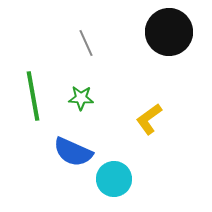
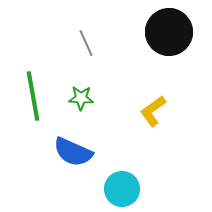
yellow L-shape: moved 4 px right, 8 px up
cyan circle: moved 8 px right, 10 px down
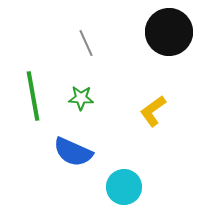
cyan circle: moved 2 px right, 2 px up
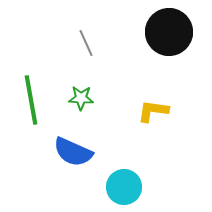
green line: moved 2 px left, 4 px down
yellow L-shape: rotated 44 degrees clockwise
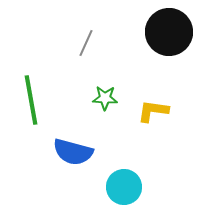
gray line: rotated 48 degrees clockwise
green star: moved 24 px right
blue semicircle: rotated 9 degrees counterclockwise
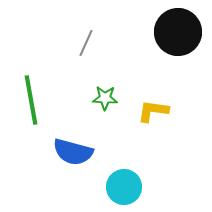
black circle: moved 9 px right
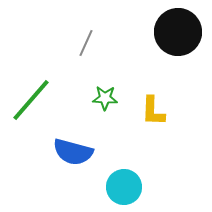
green line: rotated 51 degrees clockwise
yellow L-shape: rotated 96 degrees counterclockwise
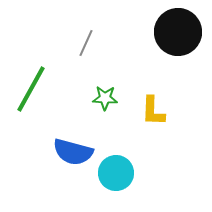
green line: moved 11 px up; rotated 12 degrees counterclockwise
cyan circle: moved 8 px left, 14 px up
